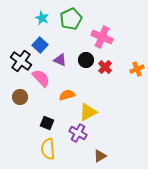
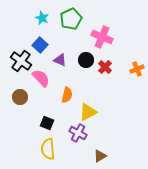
orange semicircle: rotated 119 degrees clockwise
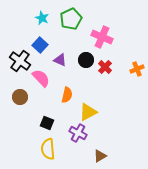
black cross: moved 1 px left
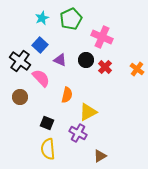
cyan star: rotated 24 degrees clockwise
orange cross: rotated 32 degrees counterclockwise
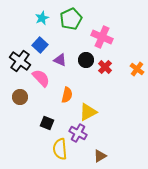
yellow semicircle: moved 12 px right
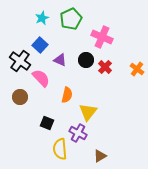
yellow triangle: rotated 24 degrees counterclockwise
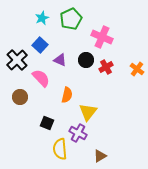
black cross: moved 3 px left, 1 px up; rotated 10 degrees clockwise
red cross: moved 1 px right; rotated 16 degrees clockwise
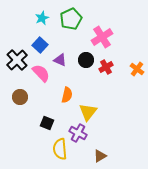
pink cross: rotated 35 degrees clockwise
pink semicircle: moved 5 px up
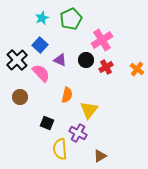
pink cross: moved 3 px down
yellow triangle: moved 1 px right, 2 px up
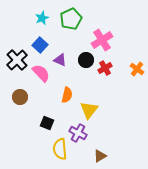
red cross: moved 1 px left, 1 px down
